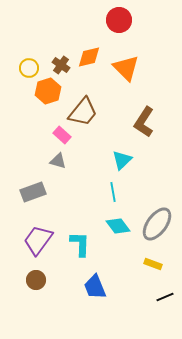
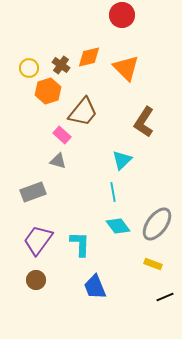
red circle: moved 3 px right, 5 px up
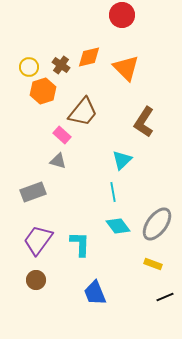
yellow circle: moved 1 px up
orange hexagon: moved 5 px left
blue trapezoid: moved 6 px down
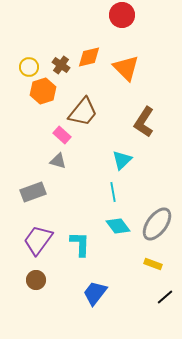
blue trapezoid: rotated 60 degrees clockwise
black line: rotated 18 degrees counterclockwise
